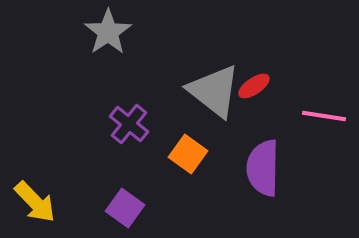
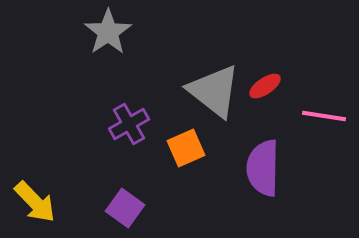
red ellipse: moved 11 px right
purple cross: rotated 21 degrees clockwise
orange square: moved 2 px left, 6 px up; rotated 30 degrees clockwise
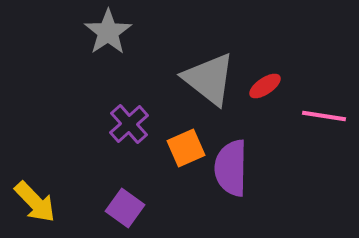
gray triangle: moved 5 px left, 12 px up
purple cross: rotated 12 degrees counterclockwise
purple semicircle: moved 32 px left
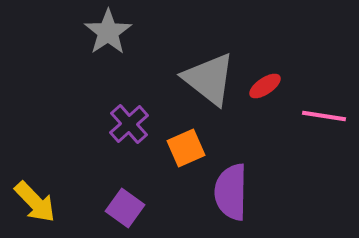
purple semicircle: moved 24 px down
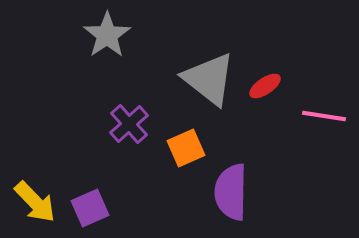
gray star: moved 1 px left, 3 px down
purple square: moved 35 px left; rotated 30 degrees clockwise
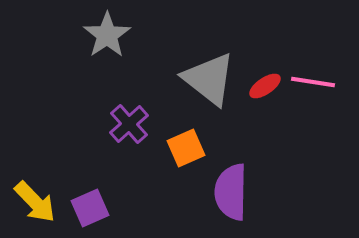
pink line: moved 11 px left, 34 px up
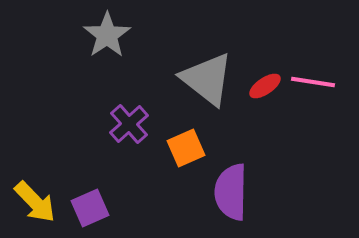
gray triangle: moved 2 px left
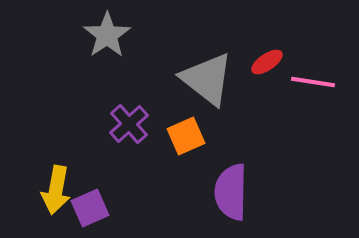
red ellipse: moved 2 px right, 24 px up
orange square: moved 12 px up
yellow arrow: moved 21 px right, 12 px up; rotated 54 degrees clockwise
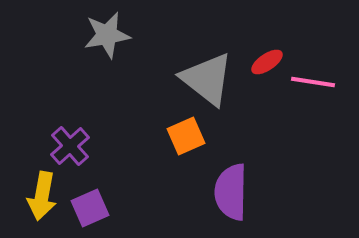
gray star: rotated 24 degrees clockwise
purple cross: moved 59 px left, 22 px down
yellow arrow: moved 14 px left, 6 px down
